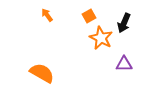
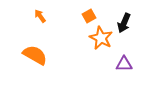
orange arrow: moved 7 px left, 1 px down
orange semicircle: moved 7 px left, 18 px up
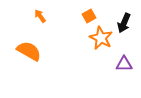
orange semicircle: moved 6 px left, 4 px up
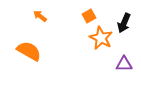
orange arrow: rotated 16 degrees counterclockwise
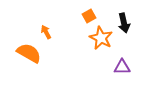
orange arrow: moved 6 px right, 16 px down; rotated 24 degrees clockwise
black arrow: rotated 36 degrees counterclockwise
orange semicircle: moved 2 px down
purple triangle: moved 2 px left, 3 px down
